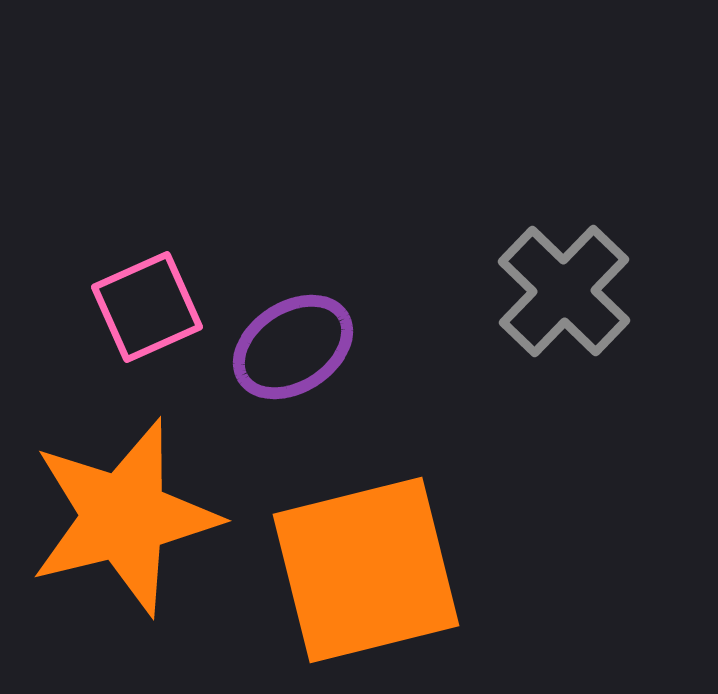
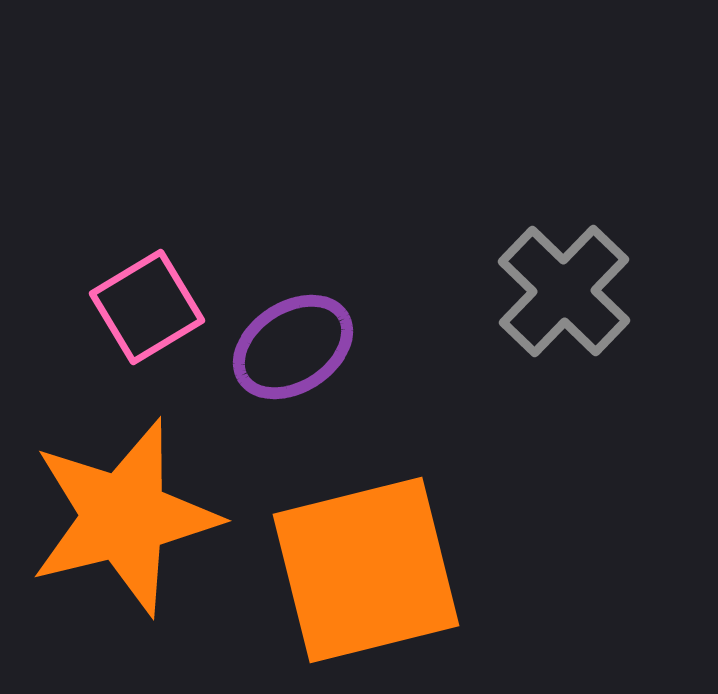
pink square: rotated 7 degrees counterclockwise
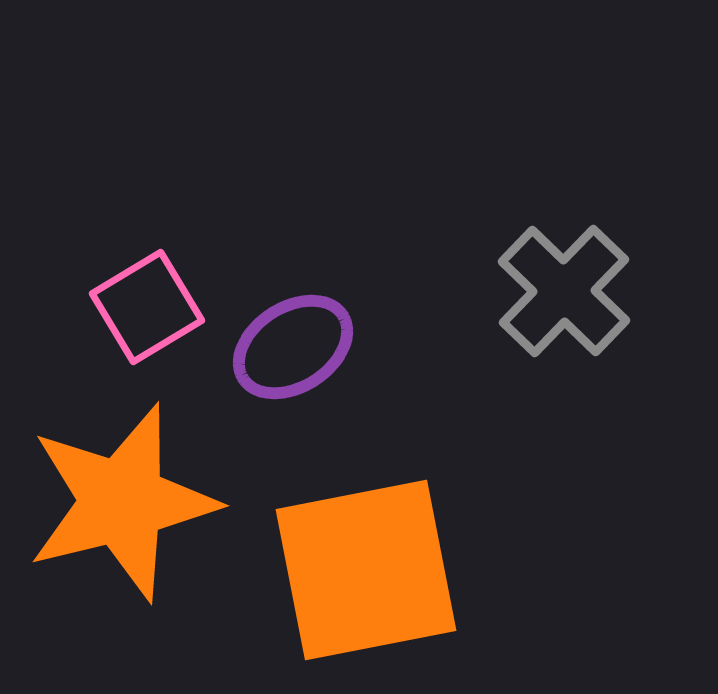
orange star: moved 2 px left, 15 px up
orange square: rotated 3 degrees clockwise
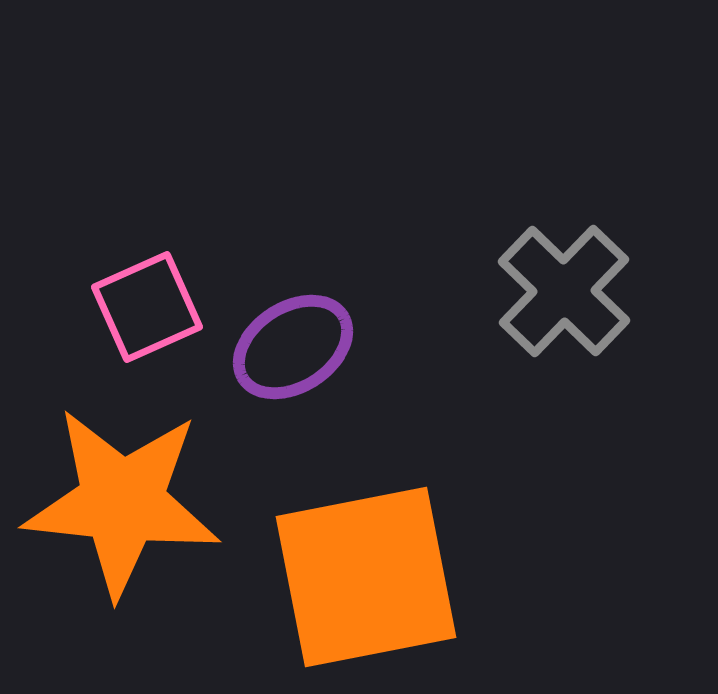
pink square: rotated 7 degrees clockwise
orange star: rotated 20 degrees clockwise
orange square: moved 7 px down
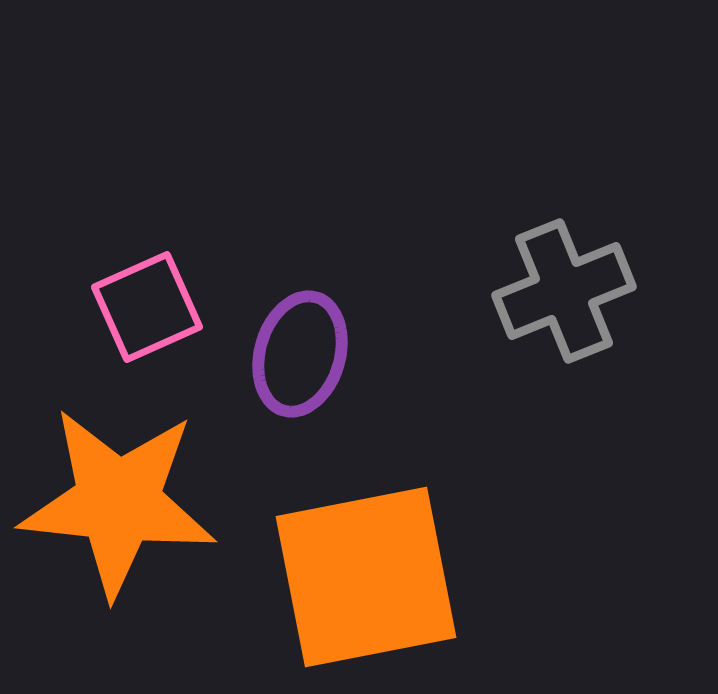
gray cross: rotated 24 degrees clockwise
purple ellipse: moved 7 px right, 7 px down; rotated 41 degrees counterclockwise
orange star: moved 4 px left
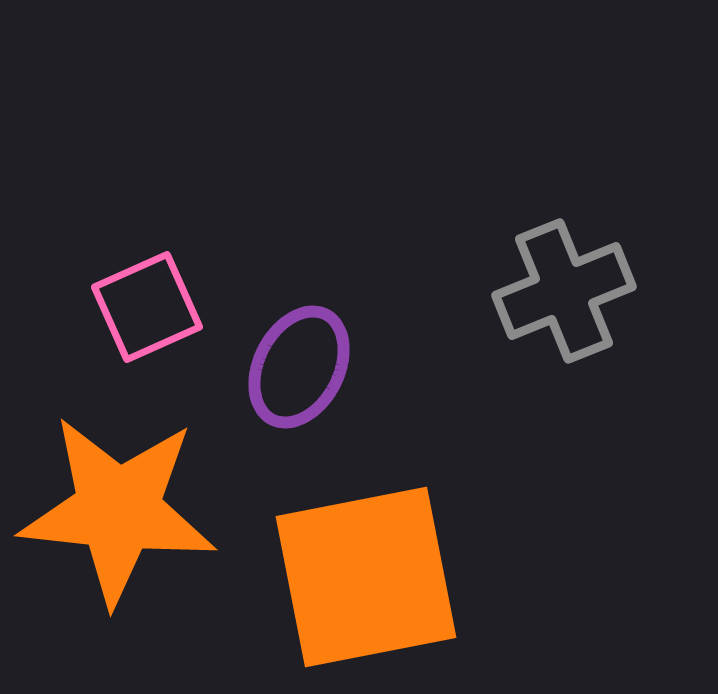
purple ellipse: moved 1 px left, 13 px down; rotated 11 degrees clockwise
orange star: moved 8 px down
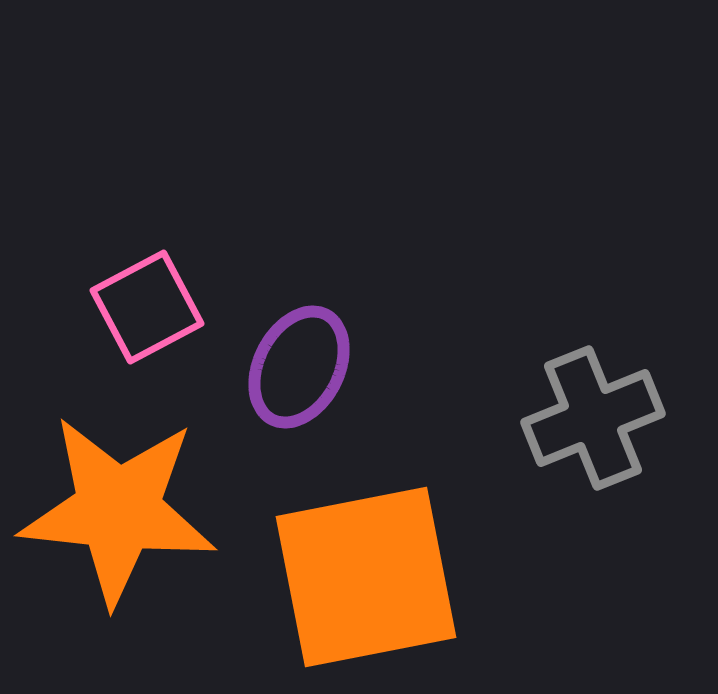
gray cross: moved 29 px right, 127 px down
pink square: rotated 4 degrees counterclockwise
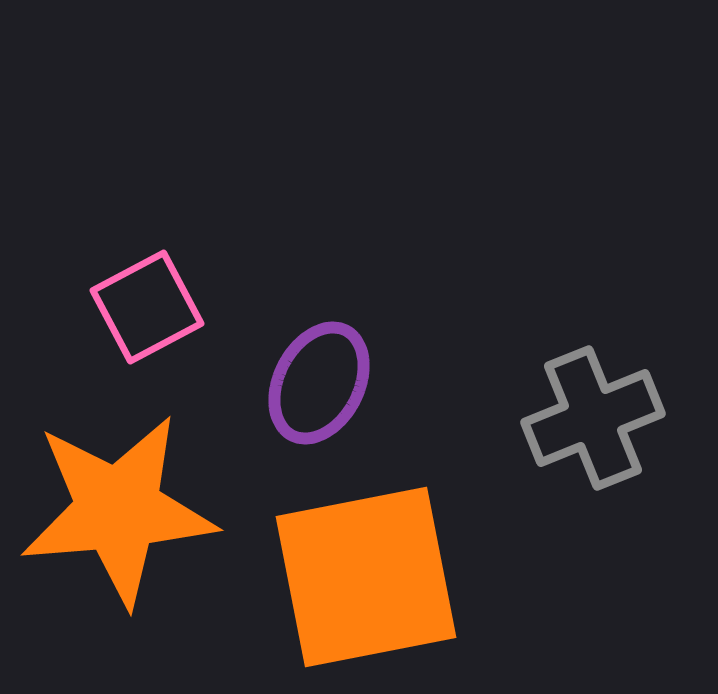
purple ellipse: moved 20 px right, 16 px down
orange star: rotated 11 degrees counterclockwise
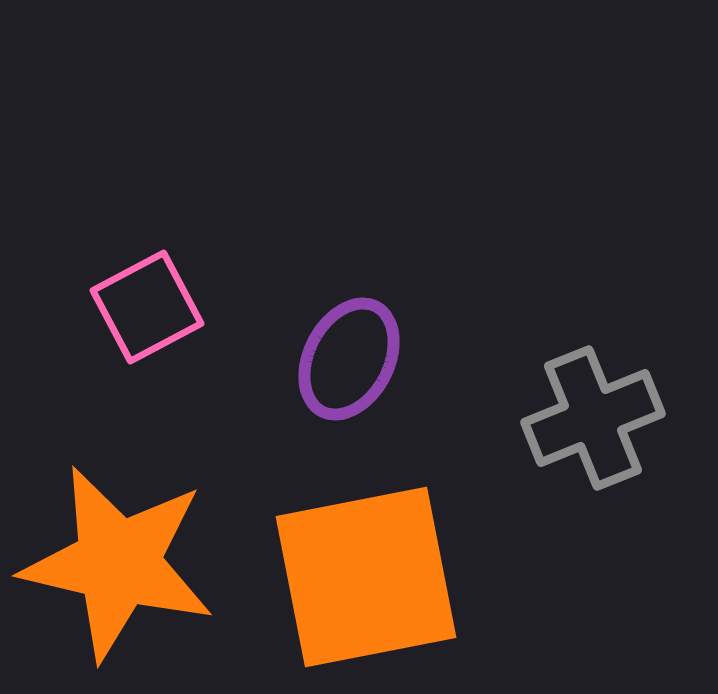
purple ellipse: moved 30 px right, 24 px up
orange star: moved 53 px down; rotated 18 degrees clockwise
